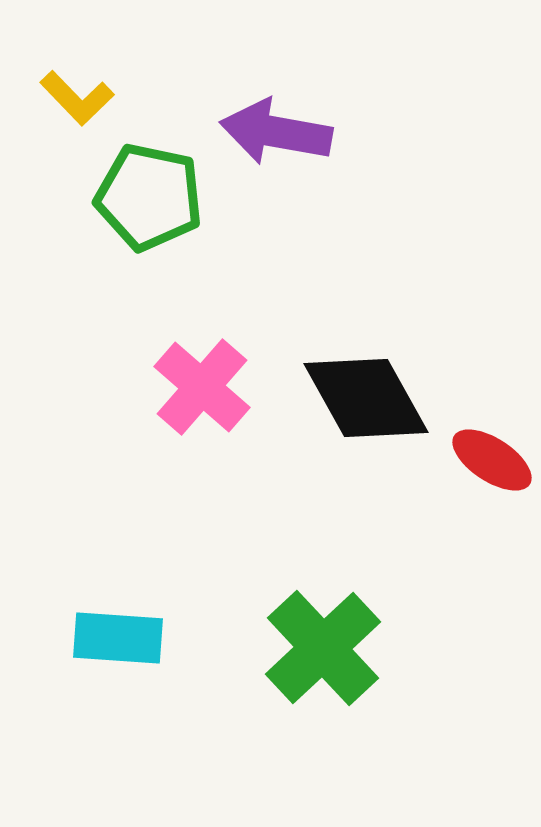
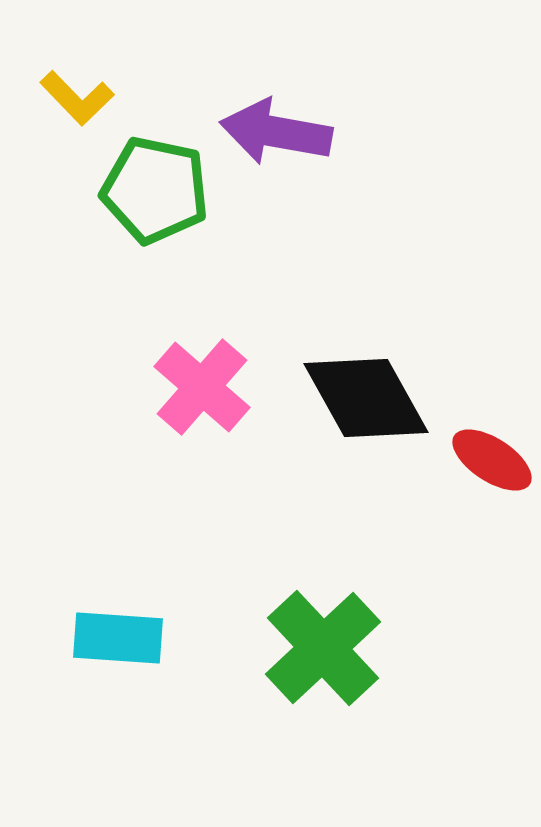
green pentagon: moved 6 px right, 7 px up
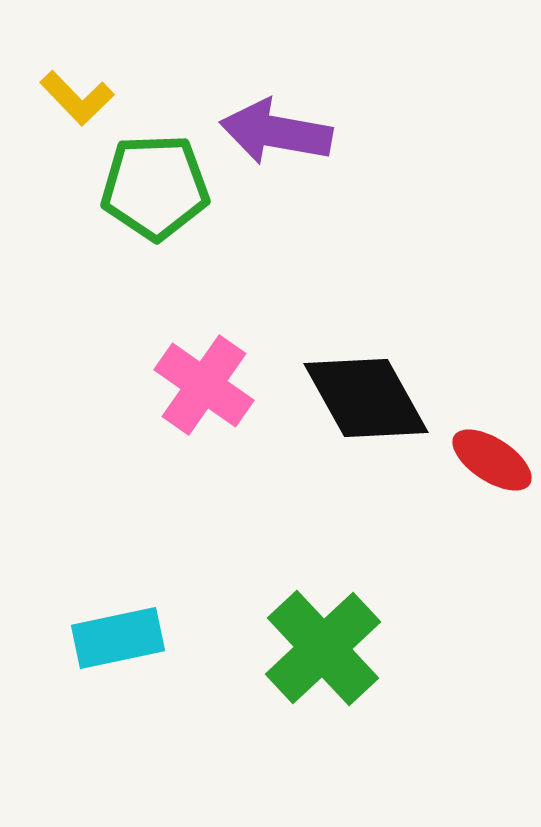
green pentagon: moved 3 px up; rotated 14 degrees counterclockwise
pink cross: moved 2 px right, 2 px up; rotated 6 degrees counterclockwise
cyan rectangle: rotated 16 degrees counterclockwise
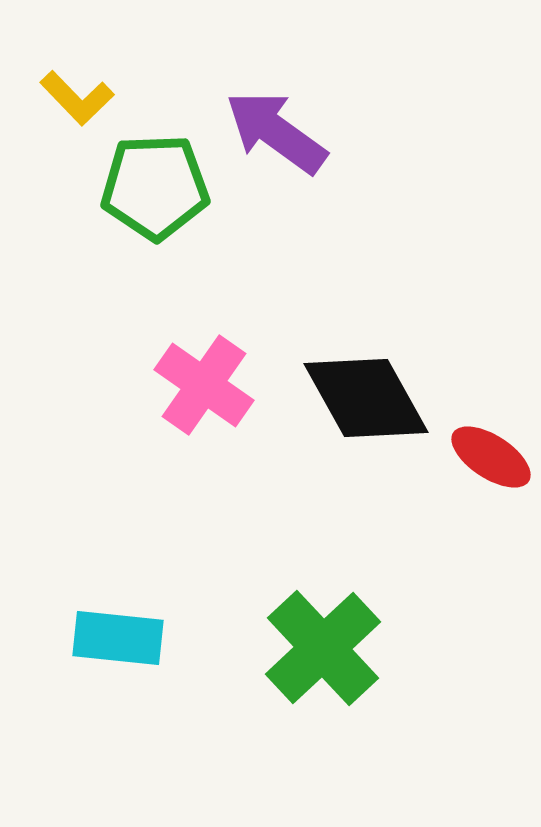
purple arrow: rotated 26 degrees clockwise
red ellipse: moved 1 px left, 3 px up
cyan rectangle: rotated 18 degrees clockwise
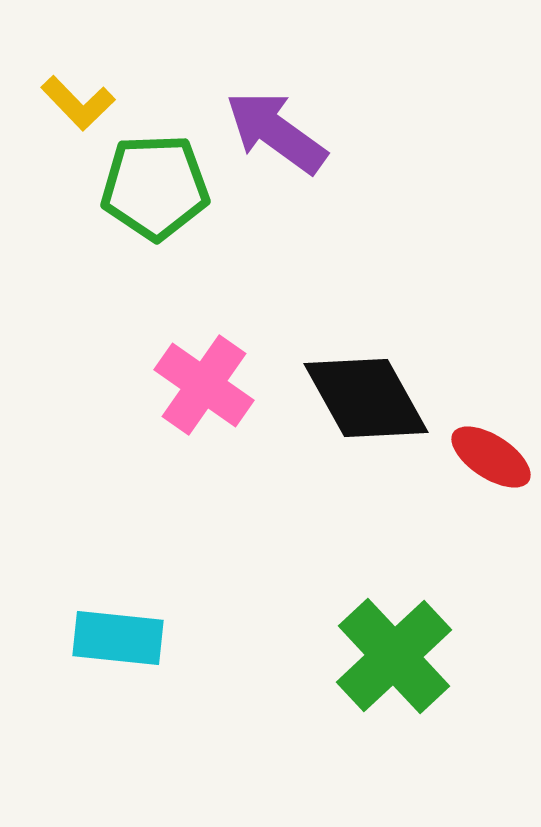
yellow L-shape: moved 1 px right, 5 px down
green cross: moved 71 px right, 8 px down
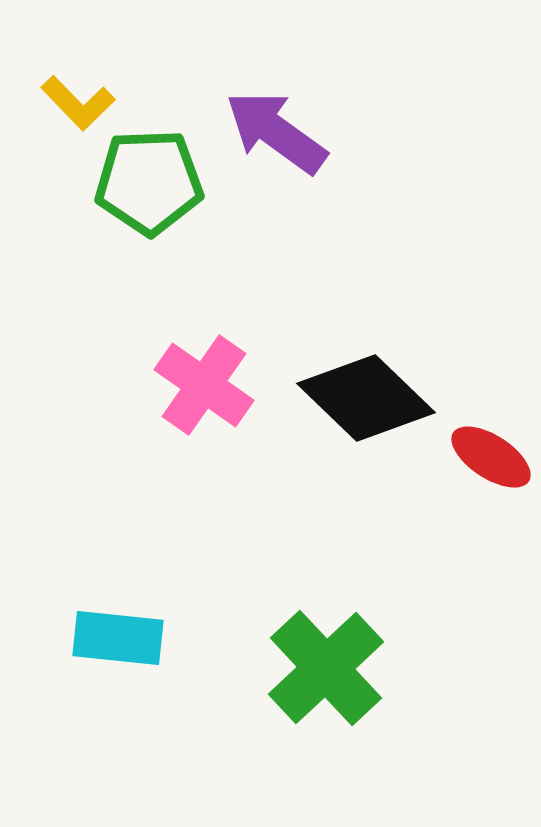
green pentagon: moved 6 px left, 5 px up
black diamond: rotated 17 degrees counterclockwise
green cross: moved 68 px left, 12 px down
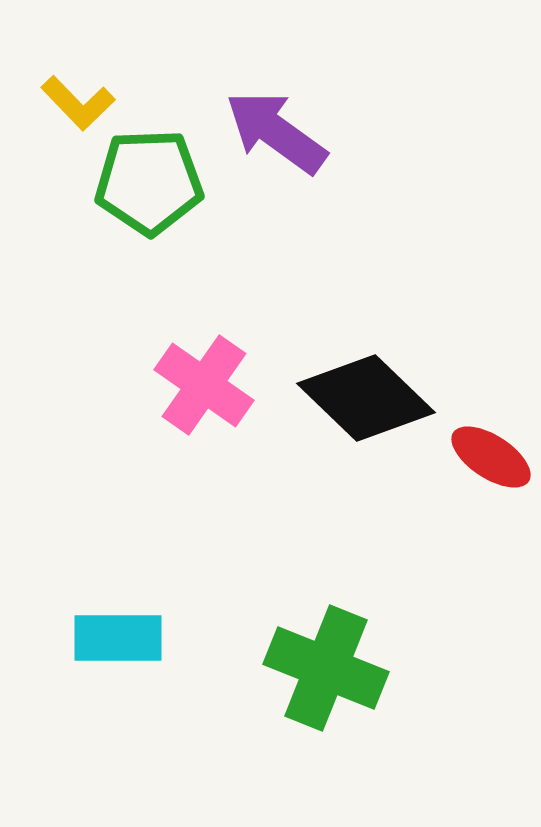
cyan rectangle: rotated 6 degrees counterclockwise
green cross: rotated 25 degrees counterclockwise
